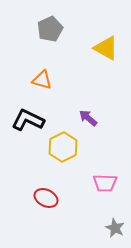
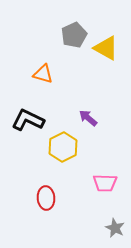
gray pentagon: moved 24 px right, 6 px down
orange triangle: moved 1 px right, 6 px up
red ellipse: rotated 60 degrees clockwise
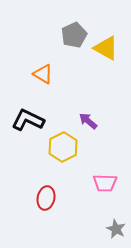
orange triangle: rotated 15 degrees clockwise
purple arrow: moved 3 px down
red ellipse: rotated 15 degrees clockwise
gray star: moved 1 px right, 1 px down
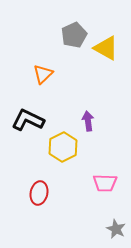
orange triangle: rotated 45 degrees clockwise
purple arrow: rotated 42 degrees clockwise
red ellipse: moved 7 px left, 5 px up
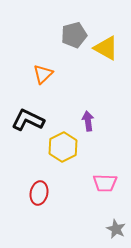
gray pentagon: rotated 10 degrees clockwise
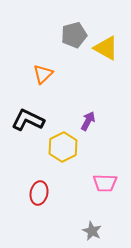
purple arrow: rotated 36 degrees clockwise
gray star: moved 24 px left, 2 px down
